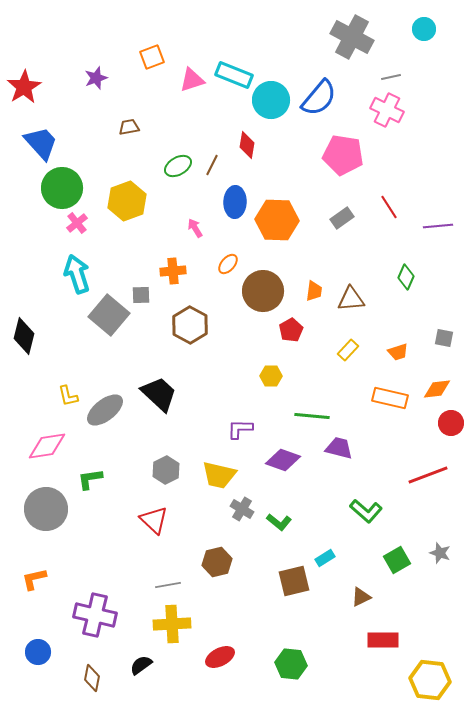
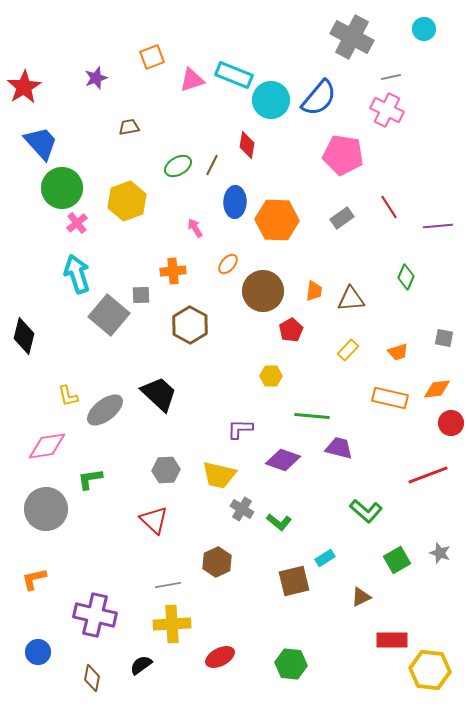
gray hexagon at (166, 470): rotated 24 degrees clockwise
brown hexagon at (217, 562): rotated 12 degrees counterclockwise
red rectangle at (383, 640): moved 9 px right
yellow hexagon at (430, 680): moved 10 px up
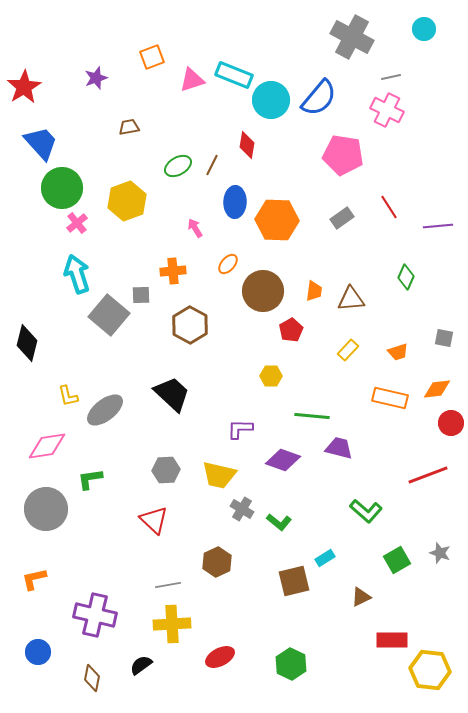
black diamond at (24, 336): moved 3 px right, 7 px down
black trapezoid at (159, 394): moved 13 px right
green hexagon at (291, 664): rotated 20 degrees clockwise
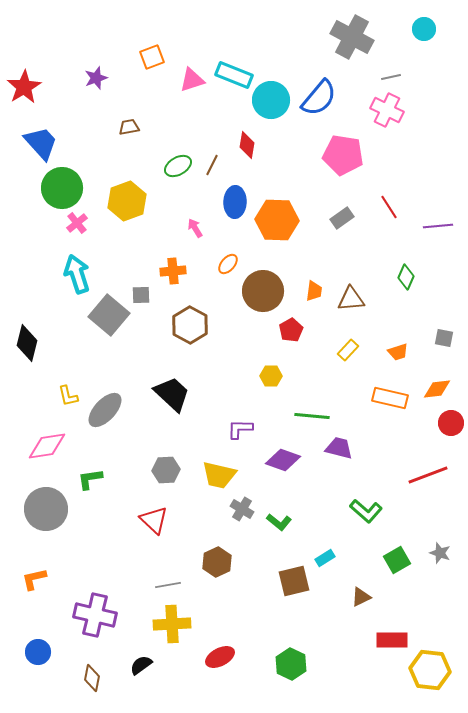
gray ellipse at (105, 410): rotated 9 degrees counterclockwise
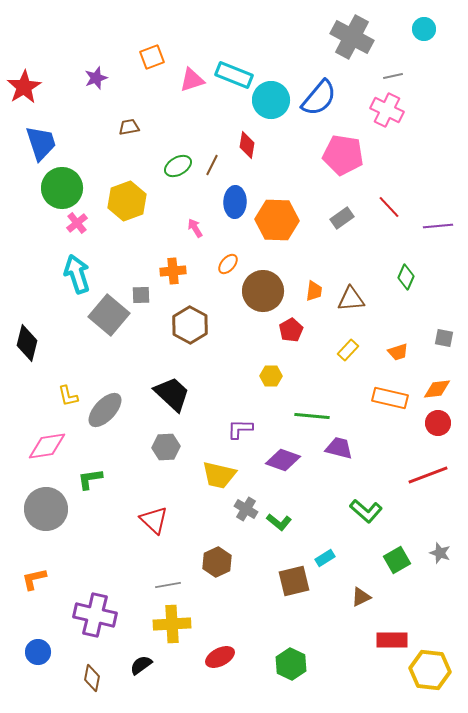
gray line at (391, 77): moved 2 px right, 1 px up
blue trapezoid at (41, 143): rotated 24 degrees clockwise
red line at (389, 207): rotated 10 degrees counterclockwise
red circle at (451, 423): moved 13 px left
gray hexagon at (166, 470): moved 23 px up
gray cross at (242, 509): moved 4 px right
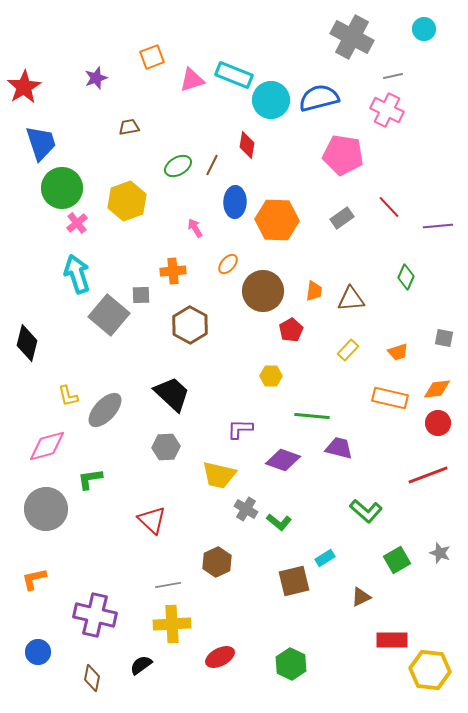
blue semicircle at (319, 98): rotated 144 degrees counterclockwise
pink diamond at (47, 446): rotated 6 degrees counterclockwise
red triangle at (154, 520): moved 2 px left
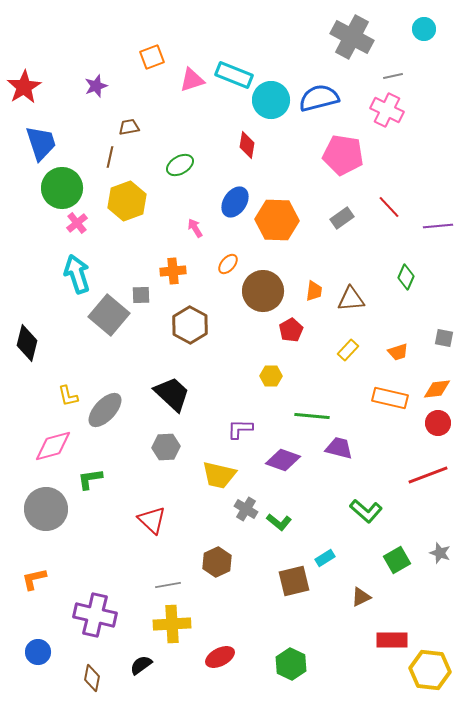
purple star at (96, 78): moved 8 px down
brown line at (212, 165): moved 102 px left, 8 px up; rotated 15 degrees counterclockwise
green ellipse at (178, 166): moved 2 px right, 1 px up
blue ellipse at (235, 202): rotated 32 degrees clockwise
pink diamond at (47, 446): moved 6 px right
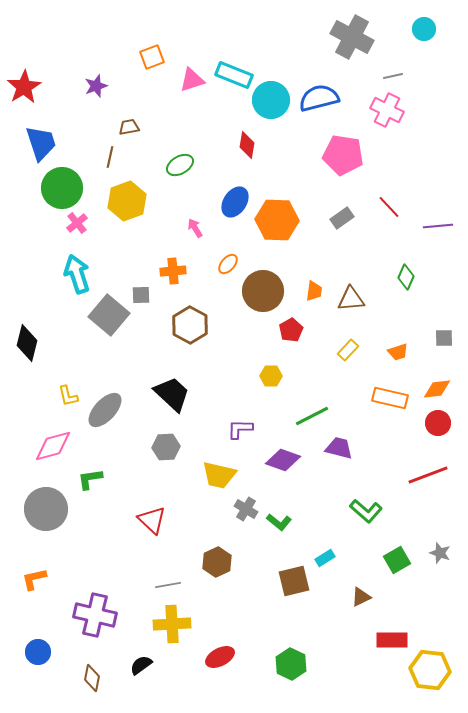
gray square at (444, 338): rotated 12 degrees counterclockwise
green line at (312, 416): rotated 32 degrees counterclockwise
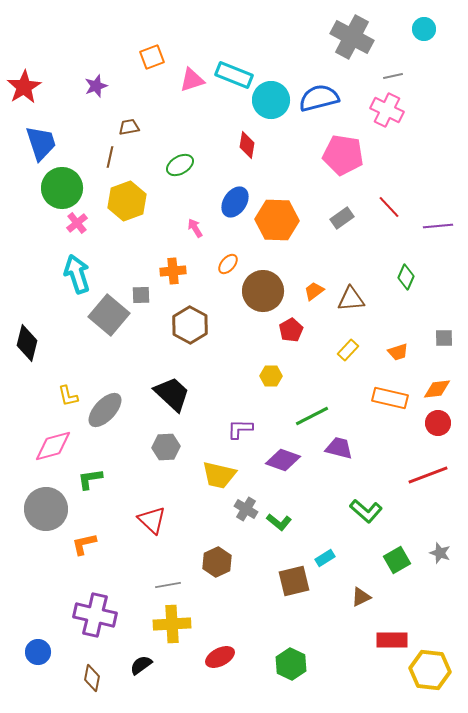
orange trapezoid at (314, 291): rotated 135 degrees counterclockwise
orange L-shape at (34, 579): moved 50 px right, 35 px up
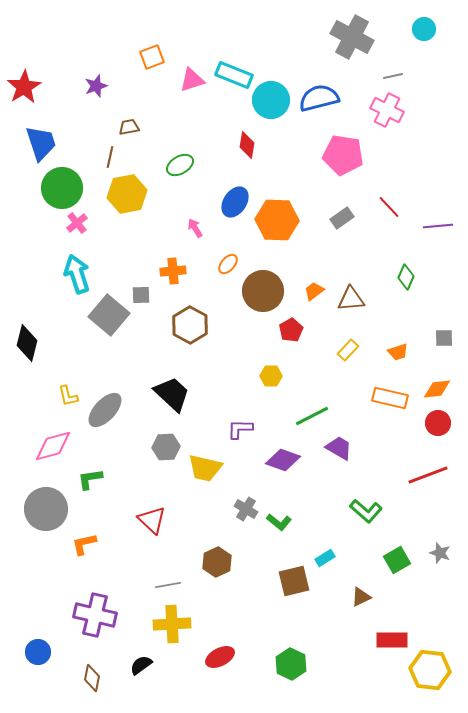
yellow hexagon at (127, 201): moved 7 px up; rotated 9 degrees clockwise
purple trapezoid at (339, 448): rotated 16 degrees clockwise
yellow trapezoid at (219, 475): moved 14 px left, 7 px up
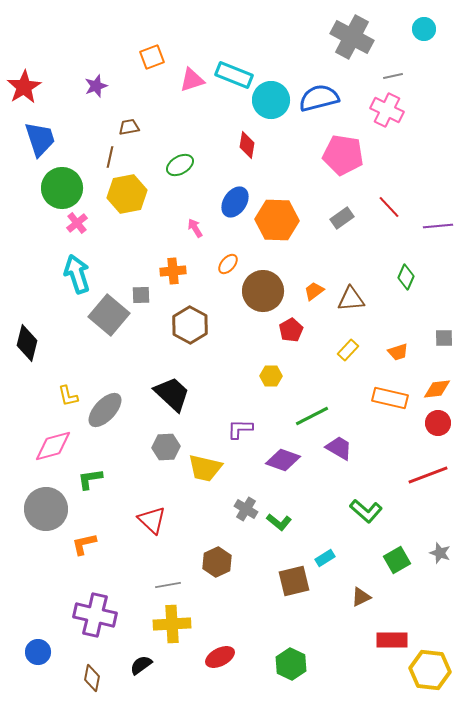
blue trapezoid at (41, 143): moved 1 px left, 4 px up
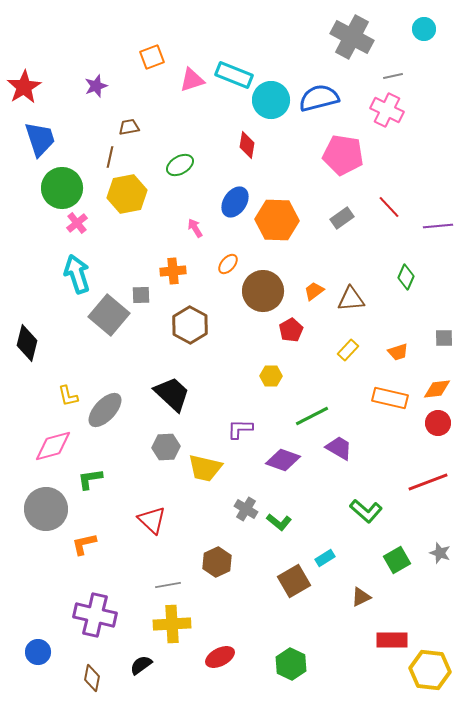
red line at (428, 475): moved 7 px down
brown square at (294, 581): rotated 16 degrees counterclockwise
